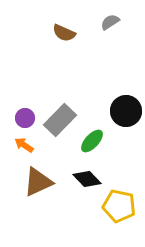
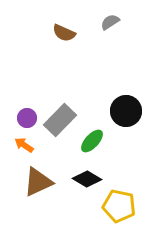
purple circle: moved 2 px right
black diamond: rotated 16 degrees counterclockwise
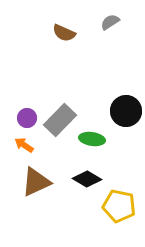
green ellipse: moved 2 px up; rotated 55 degrees clockwise
brown triangle: moved 2 px left
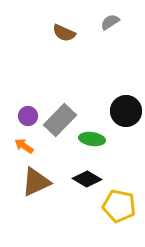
purple circle: moved 1 px right, 2 px up
orange arrow: moved 1 px down
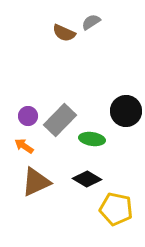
gray semicircle: moved 19 px left
yellow pentagon: moved 3 px left, 3 px down
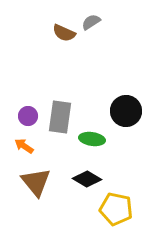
gray rectangle: moved 3 px up; rotated 36 degrees counterclockwise
brown triangle: rotated 44 degrees counterclockwise
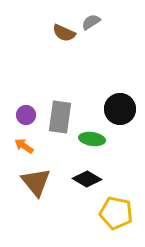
black circle: moved 6 px left, 2 px up
purple circle: moved 2 px left, 1 px up
yellow pentagon: moved 4 px down
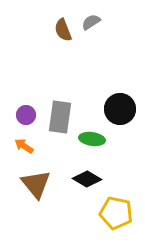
brown semicircle: moved 1 px left, 3 px up; rotated 45 degrees clockwise
brown triangle: moved 2 px down
